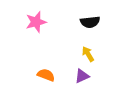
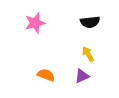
pink star: moved 1 px left, 1 px down
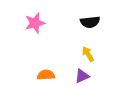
orange semicircle: rotated 24 degrees counterclockwise
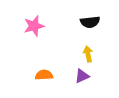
pink star: moved 1 px left, 3 px down
yellow arrow: rotated 21 degrees clockwise
orange semicircle: moved 2 px left
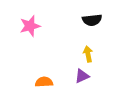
black semicircle: moved 2 px right, 2 px up
pink star: moved 4 px left
orange semicircle: moved 7 px down
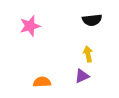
orange semicircle: moved 2 px left
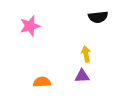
black semicircle: moved 6 px right, 3 px up
yellow arrow: moved 2 px left
purple triangle: rotated 21 degrees clockwise
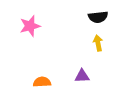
yellow arrow: moved 12 px right, 11 px up
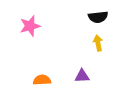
orange semicircle: moved 2 px up
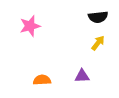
yellow arrow: rotated 49 degrees clockwise
